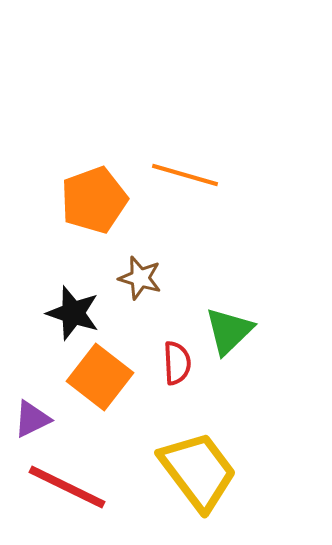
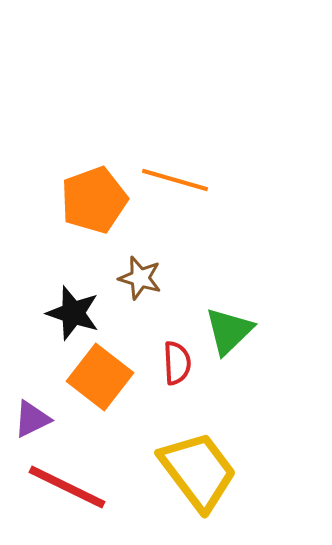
orange line: moved 10 px left, 5 px down
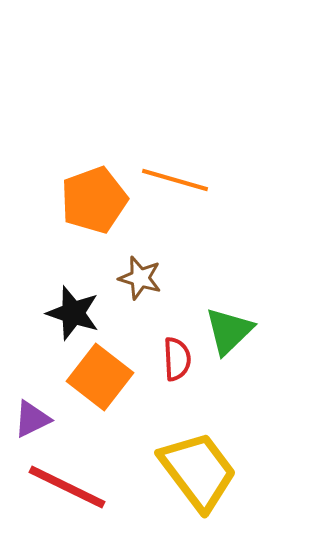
red semicircle: moved 4 px up
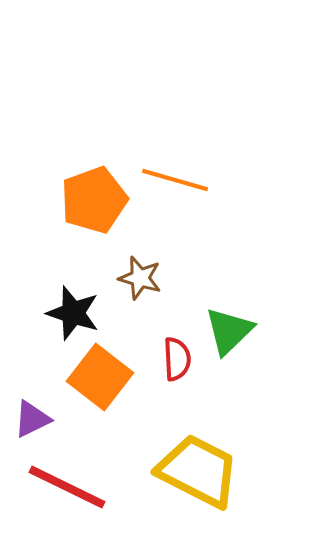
yellow trapezoid: rotated 26 degrees counterclockwise
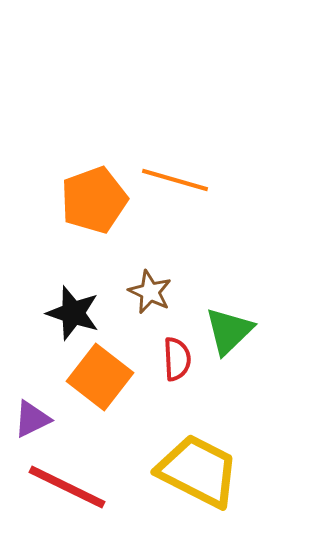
brown star: moved 10 px right, 14 px down; rotated 9 degrees clockwise
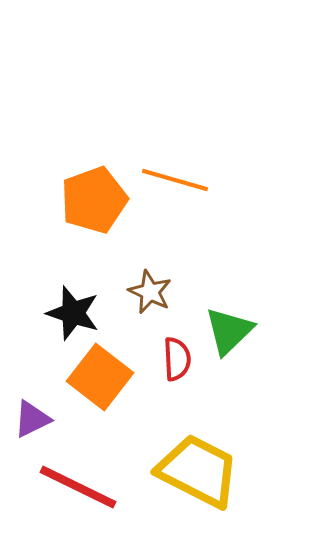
red line: moved 11 px right
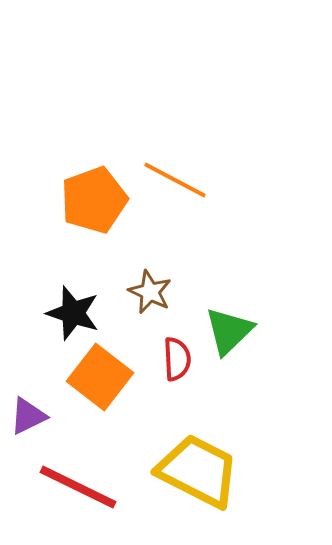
orange line: rotated 12 degrees clockwise
purple triangle: moved 4 px left, 3 px up
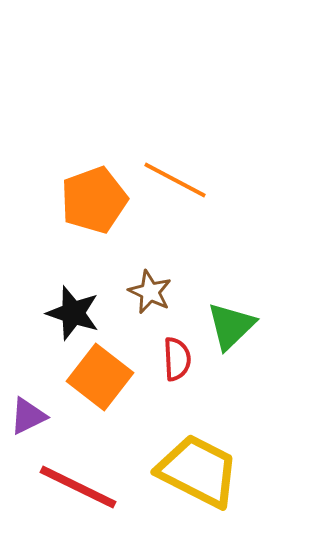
green triangle: moved 2 px right, 5 px up
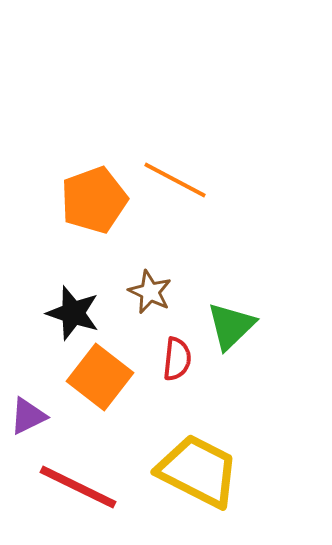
red semicircle: rotated 9 degrees clockwise
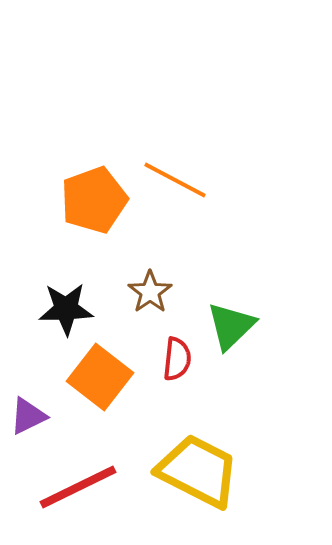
brown star: rotated 12 degrees clockwise
black star: moved 7 px left, 4 px up; rotated 20 degrees counterclockwise
red line: rotated 52 degrees counterclockwise
